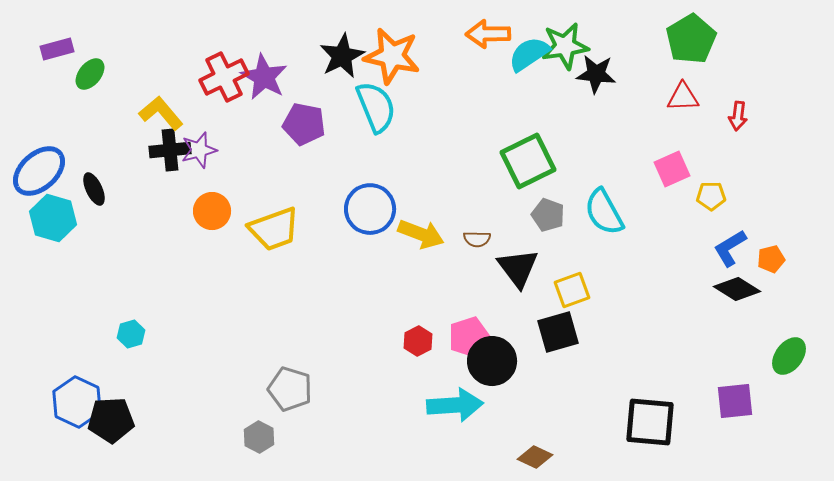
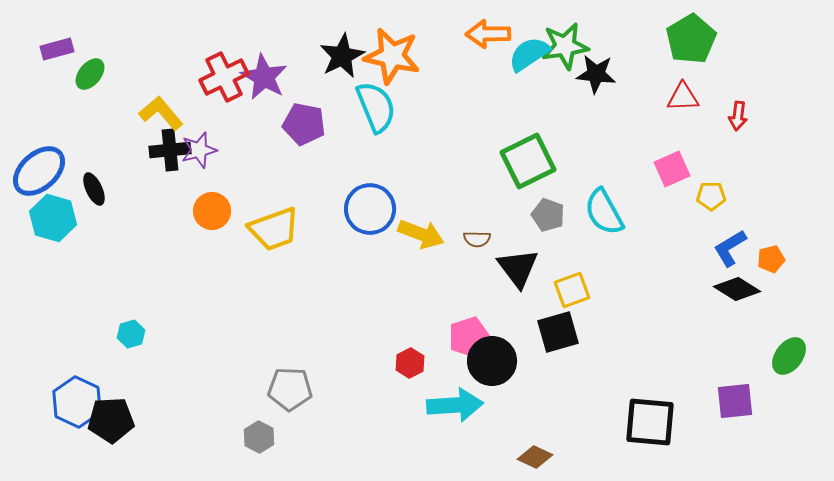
red hexagon at (418, 341): moved 8 px left, 22 px down
gray pentagon at (290, 389): rotated 15 degrees counterclockwise
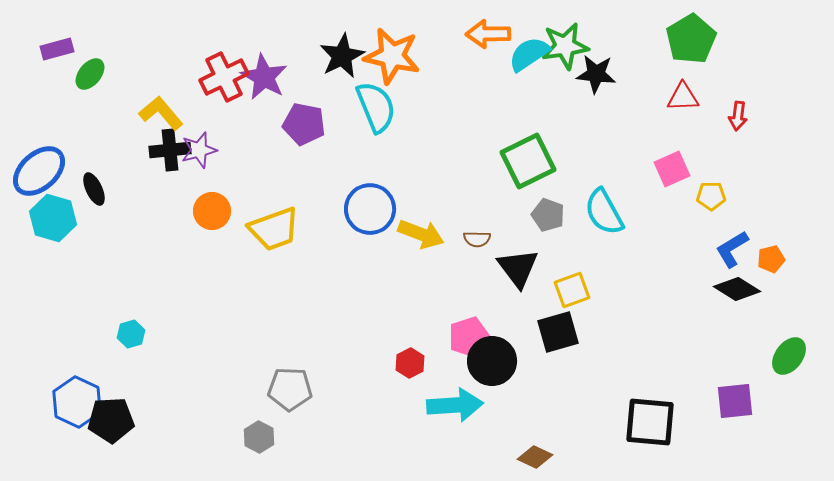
blue L-shape at (730, 248): moved 2 px right, 1 px down
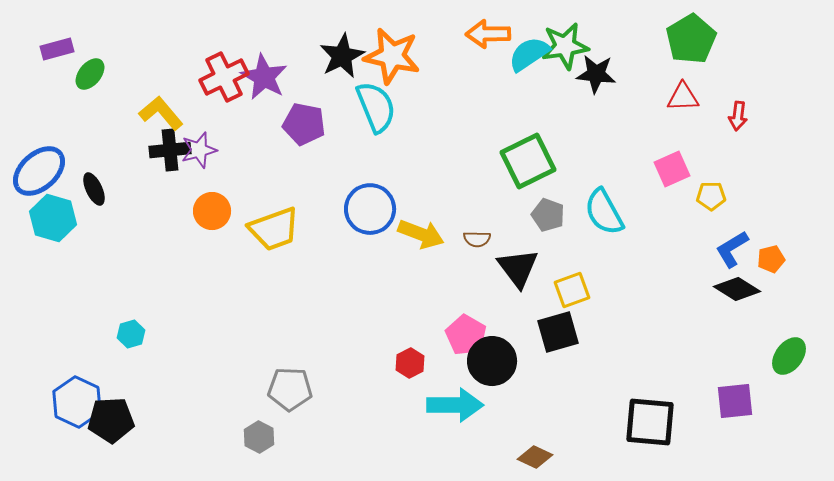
pink pentagon at (469, 337): moved 3 px left, 2 px up; rotated 24 degrees counterclockwise
cyan arrow at (455, 405): rotated 4 degrees clockwise
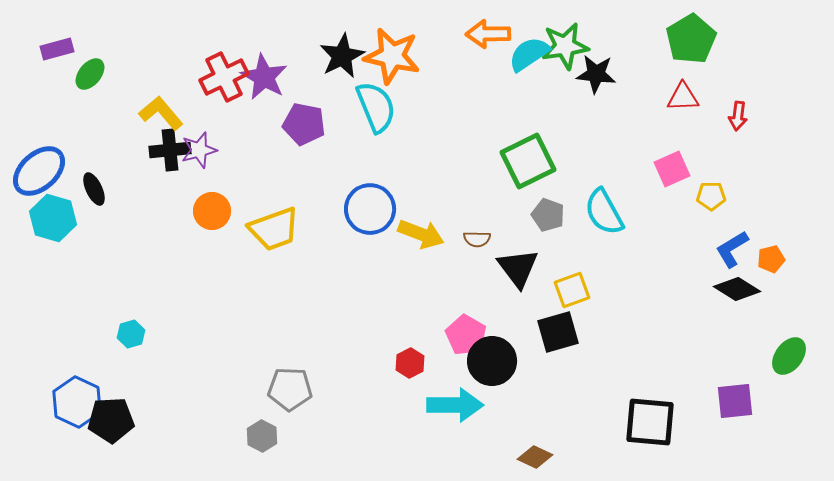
gray hexagon at (259, 437): moved 3 px right, 1 px up
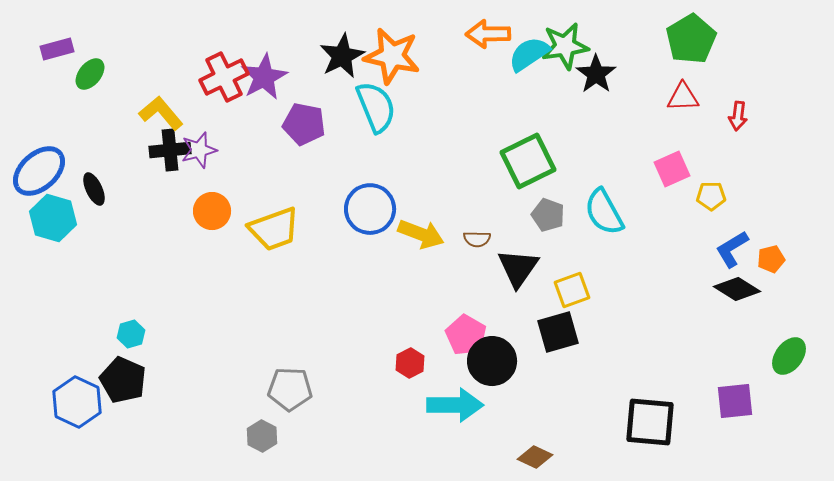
black star at (596, 74): rotated 30 degrees clockwise
purple star at (264, 77): rotated 15 degrees clockwise
black triangle at (518, 268): rotated 12 degrees clockwise
black pentagon at (111, 420): moved 12 px right, 40 px up; rotated 27 degrees clockwise
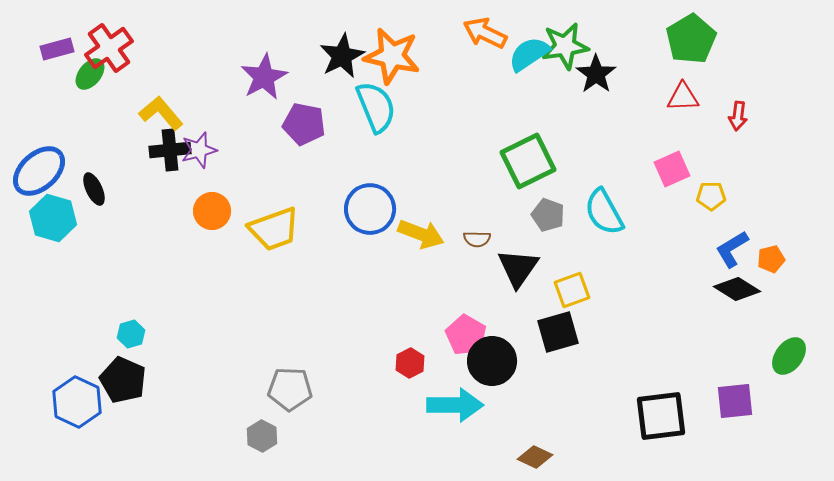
orange arrow at (488, 34): moved 3 px left, 1 px up; rotated 27 degrees clockwise
red cross at (224, 77): moved 115 px left, 29 px up; rotated 9 degrees counterclockwise
black square at (650, 422): moved 11 px right, 6 px up; rotated 12 degrees counterclockwise
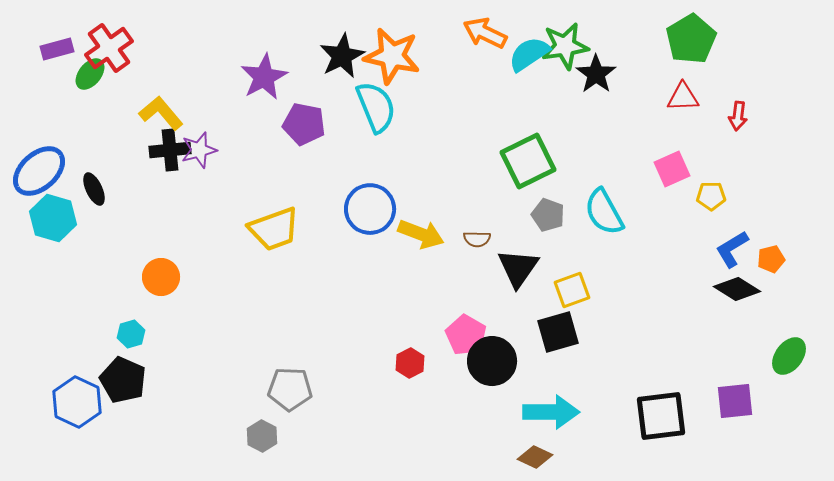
orange circle at (212, 211): moved 51 px left, 66 px down
cyan arrow at (455, 405): moved 96 px right, 7 px down
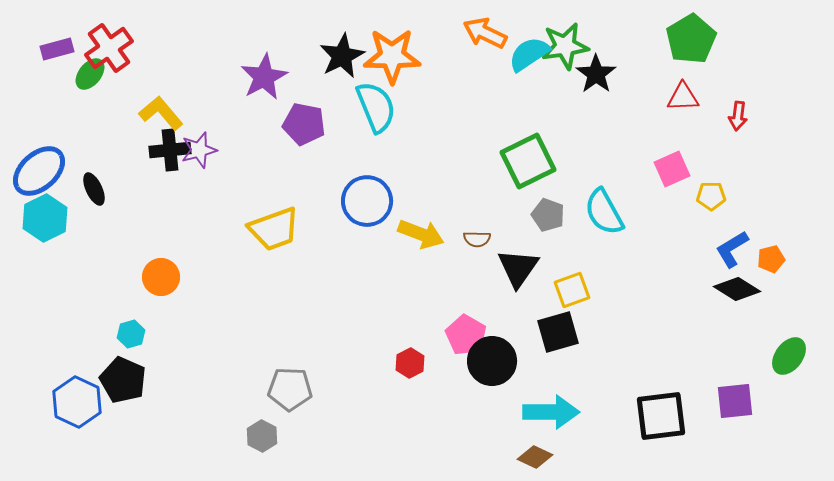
orange star at (392, 56): rotated 12 degrees counterclockwise
blue circle at (370, 209): moved 3 px left, 8 px up
cyan hexagon at (53, 218): moved 8 px left; rotated 18 degrees clockwise
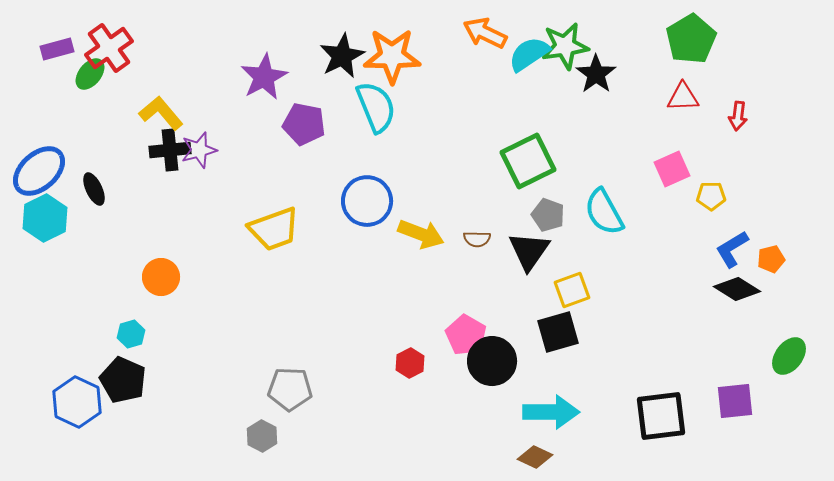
black triangle at (518, 268): moved 11 px right, 17 px up
